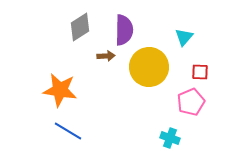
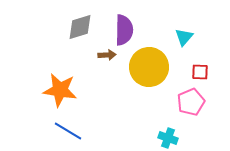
gray diamond: rotated 16 degrees clockwise
brown arrow: moved 1 px right, 1 px up
cyan cross: moved 2 px left
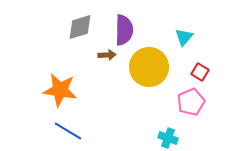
red square: rotated 30 degrees clockwise
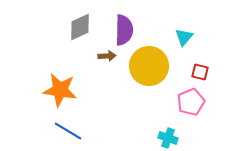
gray diamond: rotated 8 degrees counterclockwise
brown arrow: moved 1 px down
yellow circle: moved 1 px up
red square: rotated 18 degrees counterclockwise
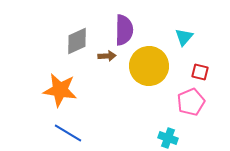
gray diamond: moved 3 px left, 14 px down
blue line: moved 2 px down
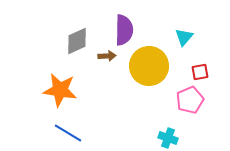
red square: rotated 24 degrees counterclockwise
pink pentagon: moved 1 px left, 2 px up
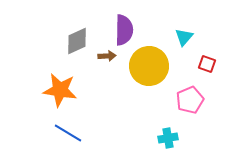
red square: moved 7 px right, 8 px up; rotated 30 degrees clockwise
cyan cross: rotated 30 degrees counterclockwise
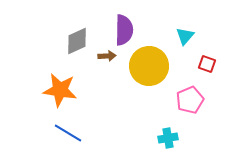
cyan triangle: moved 1 px right, 1 px up
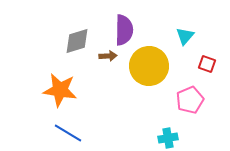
gray diamond: rotated 8 degrees clockwise
brown arrow: moved 1 px right
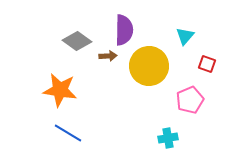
gray diamond: rotated 52 degrees clockwise
